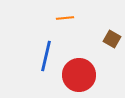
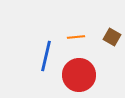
orange line: moved 11 px right, 19 px down
brown square: moved 2 px up
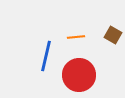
brown square: moved 1 px right, 2 px up
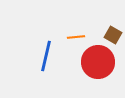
red circle: moved 19 px right, 13 px up
